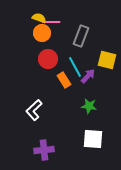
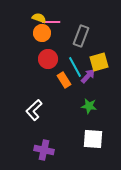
yellow square: moved 8 px left, 2 px down; rotated 30 degrees counterclockwise
purple cross: rotated 18 degrees clockwise
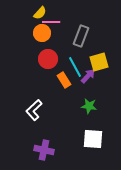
yellow semicircle: moved 1 px right, 5 px up; rotated 112 degrees clockwise
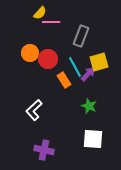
orange circle: moved 12 px left, 20 px down
purple arrow: moved 2 px up
green star: rotated 14 degrees clockwise
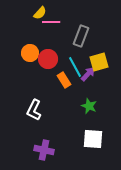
white L-shape: rotated 20 degrees counterclockwise
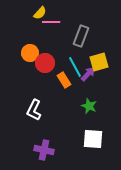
red circle: moved 3 px left, 4 px down
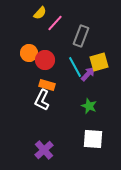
pink line: moved 4 px right, 1 px down; rotated 48 degrees counterclockwise
orange circle: moved 1 px left
red circle: moved 3 px up
orange rectangle: moved 17 px left, 5 px down; rotated 42 degrees counterclockwise
white L-shape: moved 8 px right, 10 px up
purple cross: rotated 36 degrees clockwise
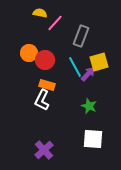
yellow semicircle: rotated 120 degrees counterclockwise
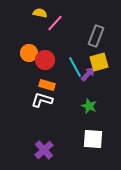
gray rectangle: moved 15 px right
white L-shape: rotated 80 degrees clockwise
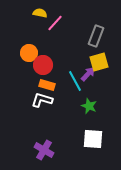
red circle: moved 2 px left, 5 px down
cyan line: moved 14 px down
purple cross: rotated 18 degrees counterclockwise
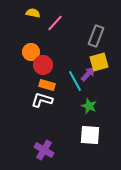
yellow semicircle: moved 7 px left
orange circle: moved 2 px right, 1 px up
white square: moved 3 px left, 4 px up
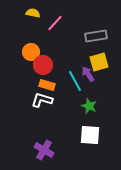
gray rectangle: rotated 60 degrees clockwise
purple arrow: rotated 77 degrees counterclockwise
